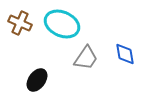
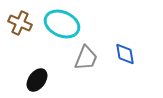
gray trapezoid: rotated 12 degrees counterclockwise
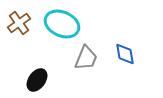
brown cross: moved 1 px left; rotated 30 degrees clockwise
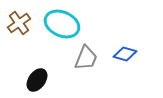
blue diamond: rotated 65 degrees counterclockwise
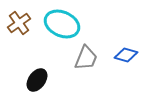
blue diamond: moved 1 px right, 1 px down
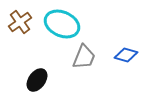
brown cross: moved 1 px right, 1 px up
gray trapezoid: moved 2 px left, 1 px up
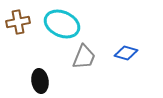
brown cross: moved 2 px left; rotated 25 degrees clockwise
blue diamond: moved 2 px up
black ellipse: moved 3 px right, 1 px down; rotated 45 degrees counterclockwise
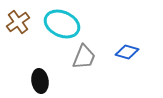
brown cross: rotated 25 degrees counterclockwise
blue diamond: moved 1 px right, 1 px up
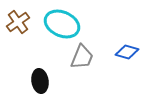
gray trapezoid: moved 2 px left
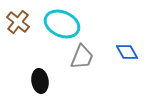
brown cross: rotated 15 degrees counterclockwise
blue diamond: rotated 45 degrees clockwise
